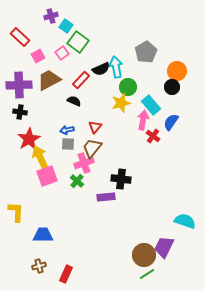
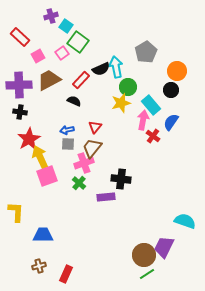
black circle at (172, 87): moved 1 px left, 3 px down
green cross at (77, 181): moved 2 px right, 2 px down
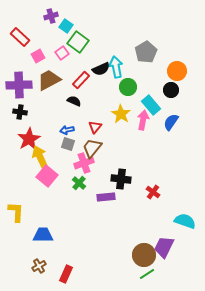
yellow star at (121, 103): moved 11 px down; rotated 24 degrees counterclockwise
red cross at (153, 136): moved 56 px down
gray square at (68, 144): rotated 16 degrees clockwise
pink square at (47, 176): rotated 30 degrees counterclockwise
brown cross at (39, 266): rotated 16 degrees counterclockwise
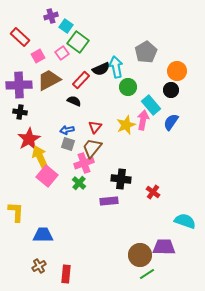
yellow star at (121, 114): moved 5 px right, 11 px down; rotated 18 degrees clockwise
purple rectangle at (106, 197): moved 3 px right, 4 px down
purple trapezoid at (164, 247): rotated 65 degrees clockwise
brown circle at (144, 255): moved 4 px left
red rectangle at (66, 274): rotated 18 degrees counterclockwise
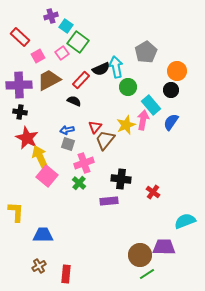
red star at (29, 139): moved 2 px left, 1 px up; rotated 15 degrees counterclockwise
brown trapezoid at (92, 148): moved 13 px right, 8 px up
cyan semicircle at (185, 221): rotated 40 degrees counterclockwise
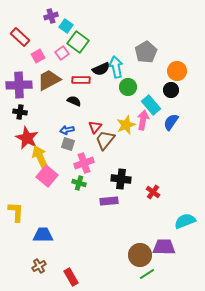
red rectangle at (81, 80): rotated 48 degrees clockwise
green cross at (79, 183): rotated 24 degrees counterclockwise
red rectangle at (66, 274): moved 5 px right, 3 px down; rotated 36 degrees counterclockwise
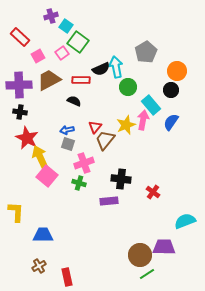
red rectangle at (71, 277): moved 4 px left; rotated 18 degrees clockwise
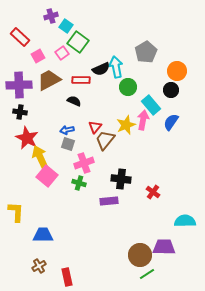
cyan semicircle at (185, 221): rotated 20 degrees clockwise
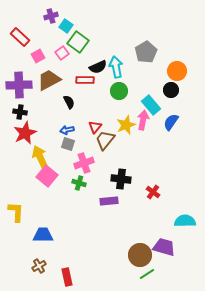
black semicircle at (101, 69): moved 3 px left, 2 px up
red rectangle at (81, 80): moved 4 px right
green circle at (128, 87): moved 9 px left, 4 px down
black semicircle at (74, 101): moved 5 px left, 1 px down; rotated 40 degrees clockwise
red star at (27, 138): moved 2 px left, 5 px up; rotated 20 degrees clockwise
purple trapezoid at (164, 247): rotated 15 degrees clockwise
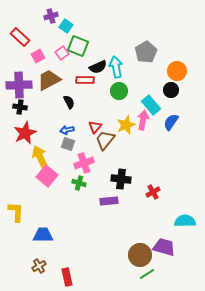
green square at (78, 42): moved 4 px down; rotated 15 degrees counterclockwise
black cross at (20, 112): moved 5 px up
red cross at (153, 192): rotated 24 degrees clockwise
